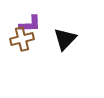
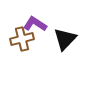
purple L-shape: moved 5 px right; rotated 145 degrees counterclockwise
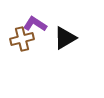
black triangle: moved 1 px up; rotated 15 degrees clockwise
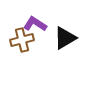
brown cross: moved 1 px down
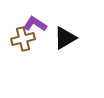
brown cross: moved 1 px right, 1 px up
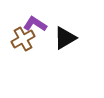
brown cross: rotated 15 degrees counterclockwise
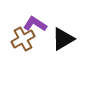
black triangle: moved 2 px left, 1 px down
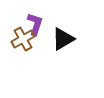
purple L-shape: rotated 75 degrees clockwise
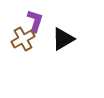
purple L-shape: moved 3 px up
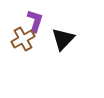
black triangle: rotated 15 degrees counterclockwise
